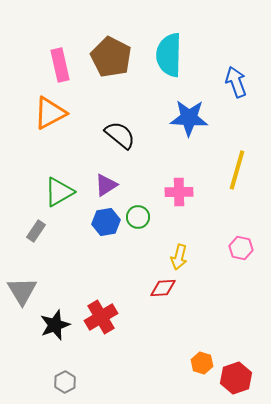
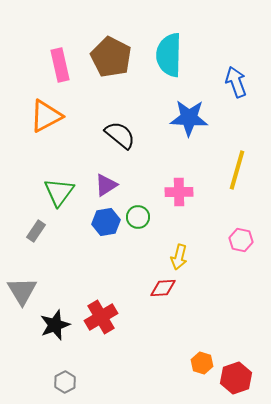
orange triangle: moved 4 px left, 3 px down
green triangle: rotated 24 degrees counterclockwise
pink hexagon: moved 8 px up
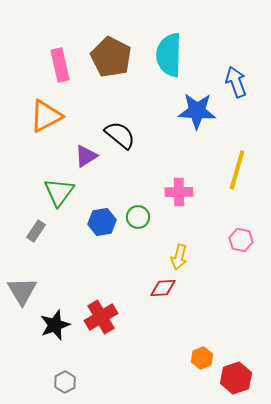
blue star: moved 8 px right, 7 px up
purple triangle: moved 20 px left, 29 px up
blue hexagon: moved 4 px left
orange hexagon: moved 5 px up; rotated 20 degrees clockwise
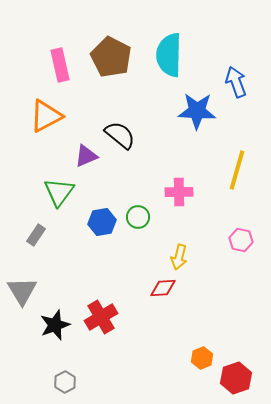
purple triangle: rotated 10 degrees clockwise
gray rectangle: moved 4 px down
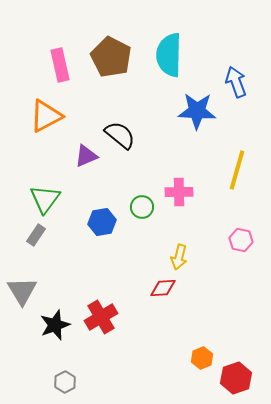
green triangle: moved 14 px left, 7 px down
green circle: moved 4 px right, 10 px up
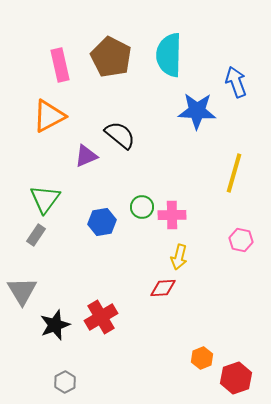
orange triangle: moved 3 px right
yellow line: moved 3 px left, 3 px down
pink cross: moved 7 px left, 23 px down
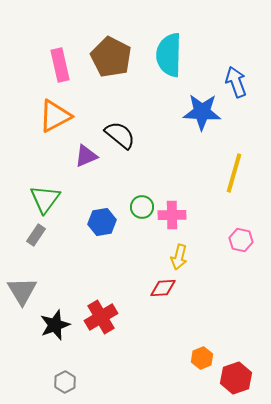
blue star: moved 5 px right, 1 px down
orange triangle: moved 6 px right
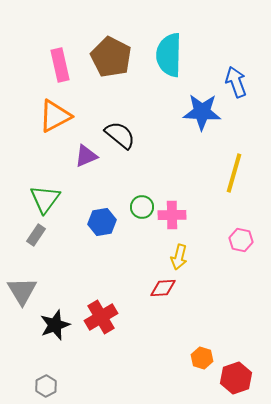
orange hexagon: rotated 20 degrees counterclockwise
gray hexagon: moved 19 px left, 4 px down
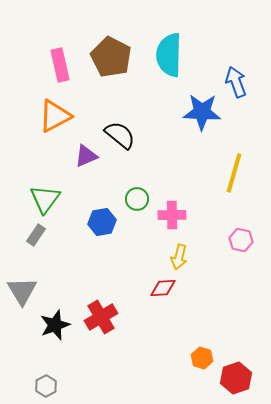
green circle: moved 5 px left, 8 px up
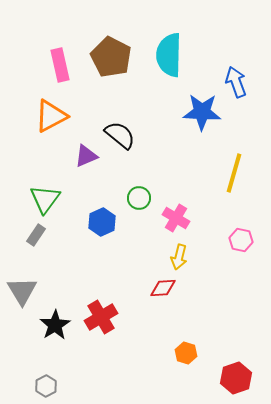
orange triangle: moved 4 px left
green circle: moved 2 px right, 1 px up
pink cross: moved 4 px right, 3 px down; rotated 32 degrees clockwise
blue hexagon: rotated 16 degrees counterclockwise
black star: rotated 12 degrees counterclockwise
orange hexagon: moved 16 px left, 5 px up
